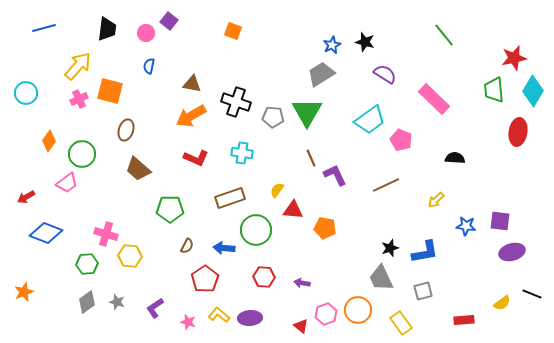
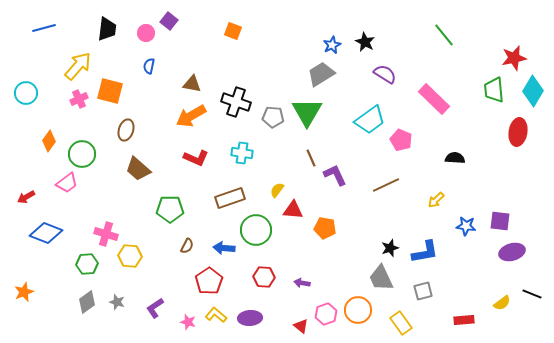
black star at (365, 42): rotated 12 degrees clockwise
red pentagon at (205, 279): moved 4 px right, 2 px down
yellow L-shape at (219, 315): moved 3 px left
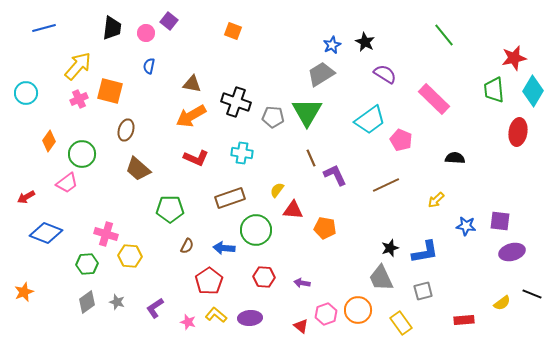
black trapezoid at (107, 29): moved 5 px right, 1 px up
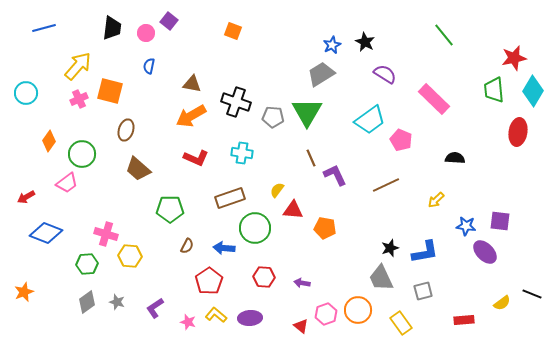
green circle at (256, 230): moved 1 px left, 2 px up
purple ellipse at (512, 252): moved 27 px left; rotated 60 degrees clockwise
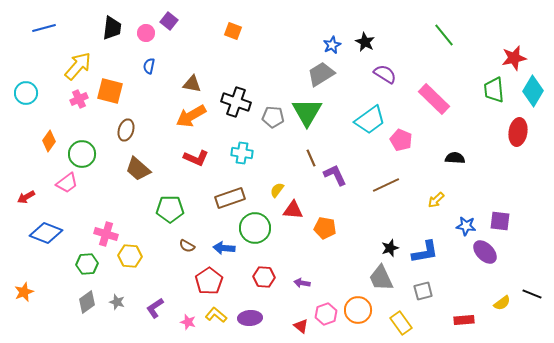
brown semicircle at (187, 246): rotated 91 degrees clockwise
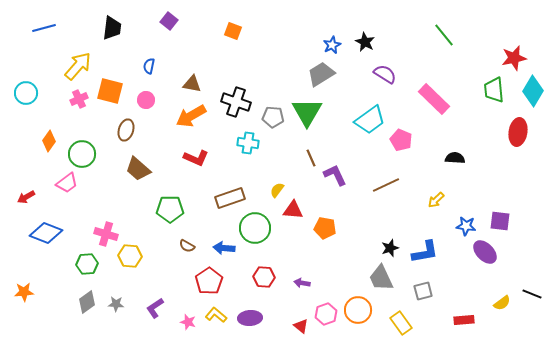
pink circle at (146, 33): moved 67 px down
cyan cross at (242, 153): moved 6 px right, 10 px up
orange star at (24, 292): rotated 18 degrees clockwise
gray star at (117, 302): moved 1 px left, 2 px down; rotated 14 degrees counterclockwise
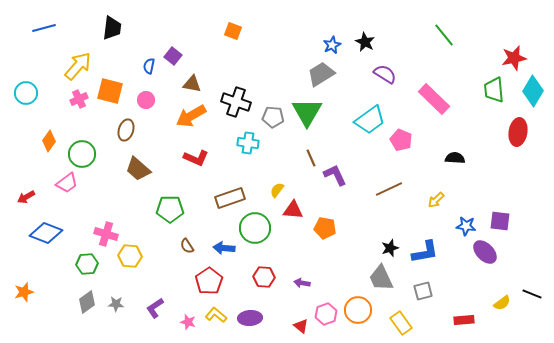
purple square at (169, 21): moved 4 px right, 35 px down
brown line at (386, 185): moved 3 px right, 4 px down
brown semicircle at (187, 246): rotated 28 degrees clockwise
orange star at (24, 292): rotated 12 degrees counterclockwise
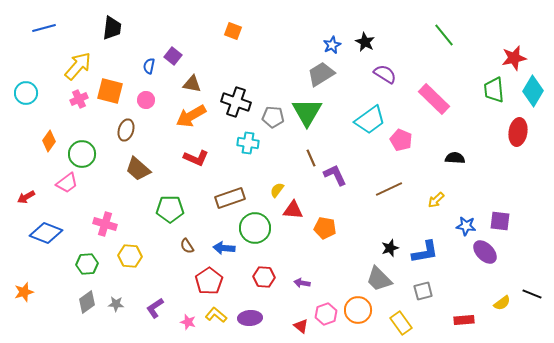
pink cross at (106, 234): moved 1 px left, 10 px up
gray trapezoid at (381, 278): moved 2 px left, 1 px down; rotated 20 degrees counterclockwise
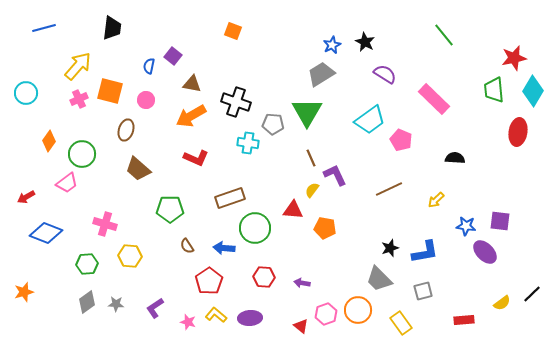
gray pentagon at (273, 117): moved 7 px down
yellow semicircle at (277, 190): moved 35 px right
black line at (532, 294): rotated 66 degrees counterclockwise
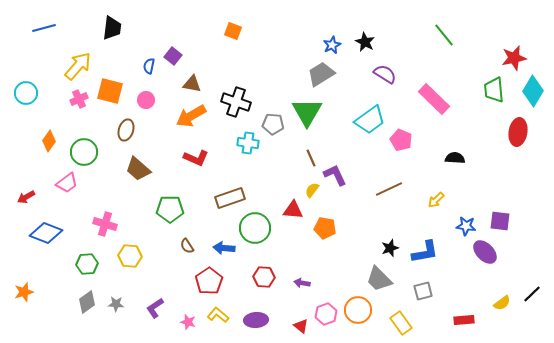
green circle at (82, 154): moved 2 px right, 2 px up
yellow L-shape at (216, 315): moved 2 px right
purple ellipse at (250, 318): moved 6 px right, 2 px down
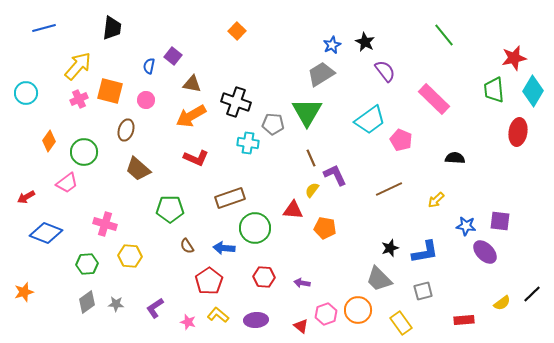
orange square at (233, 31): moved 4 px right; rotated 24 degrees clockwise
purple semicircle at (385, 74): moved 3 px up; rotated 20 degrees clockwise
